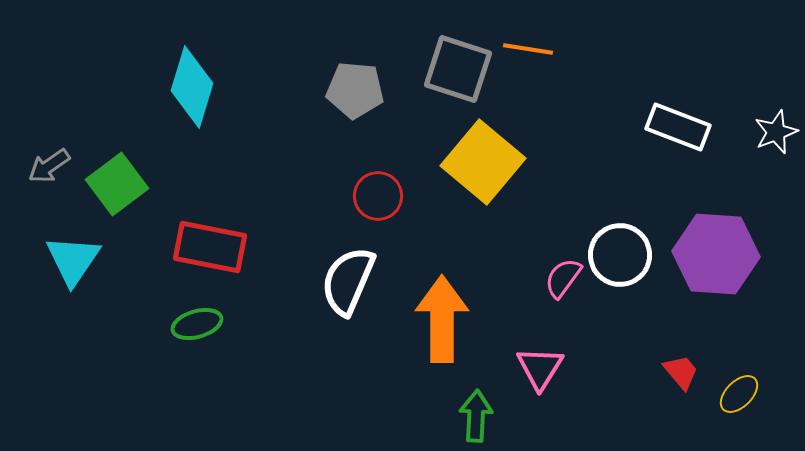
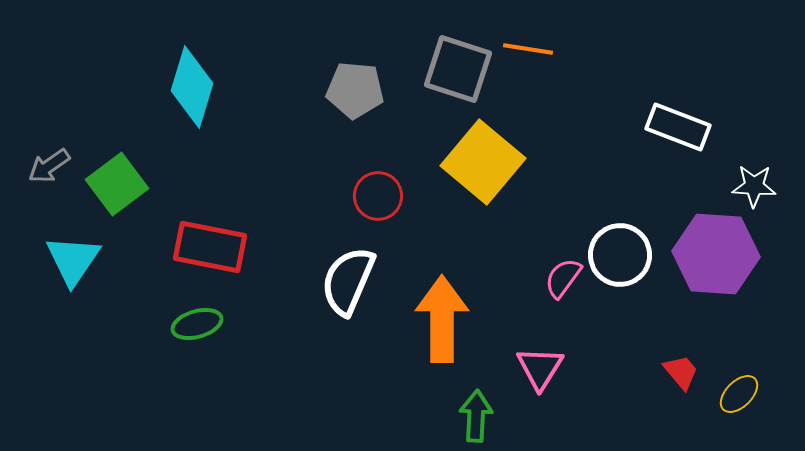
white star: moved 22 px left, 54 px down; rotated 24 degrees clockwise
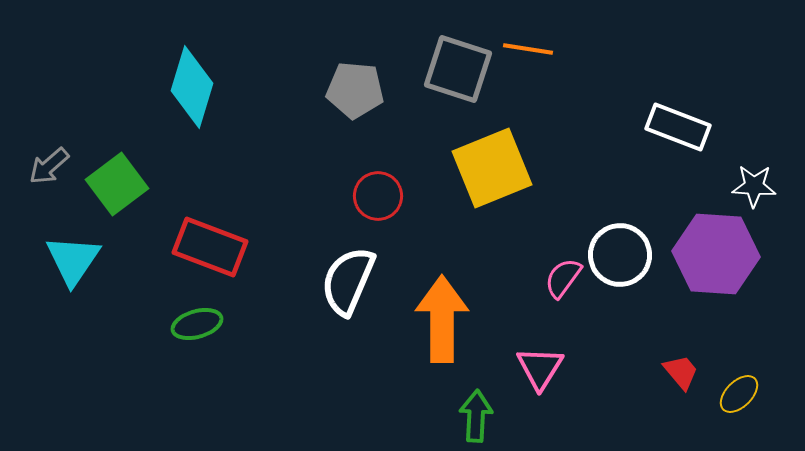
yellow square: moved 9 px right, 6 px down; rotated 28 degrees clockwise
gray arrow: rotated 6 degrees counterclockwise
red rectangle: rotated 10 degrees clockwise
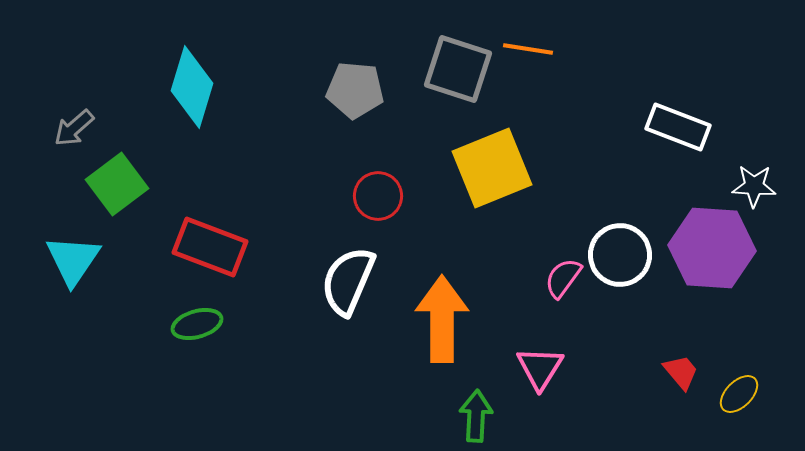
gray arrow: moved 25 px right, 38 px up
purple hexagon: moved 4 px left, 6 px up
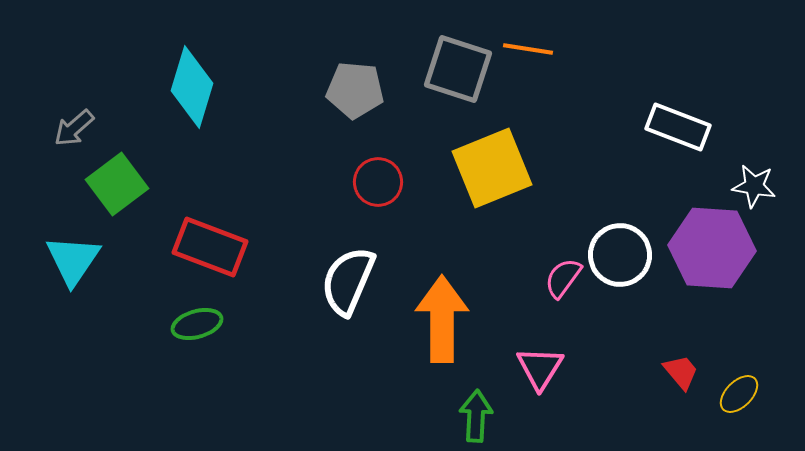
white star: rotated 6 degrees clockwise
red circle: moved 14 px up
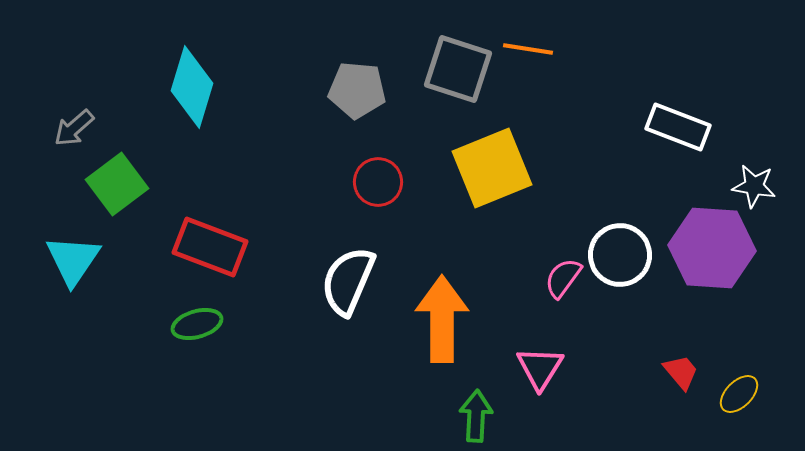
gray pentagon: moved 2 px right
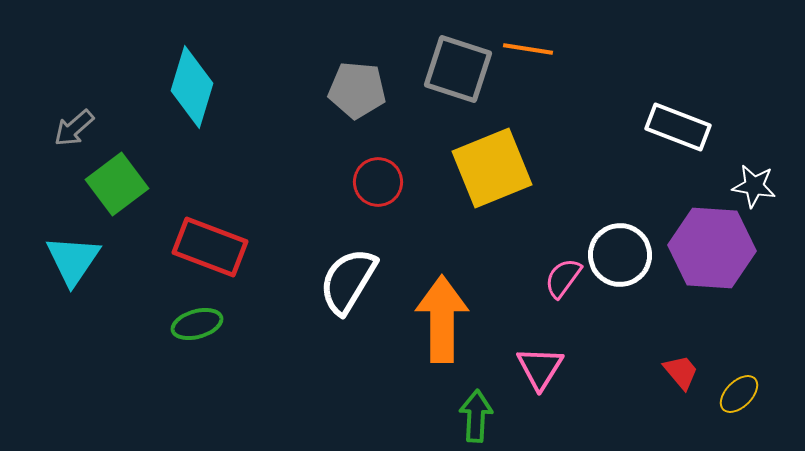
white semicircle: rotated 8 degrees clockwise
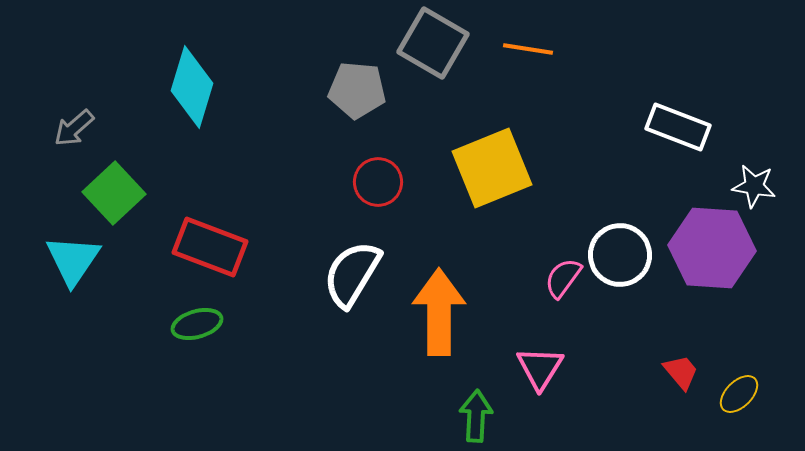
gray square: moved 25 px left, 26 px up; rotated 12 degrees clockwise
green square: moved 3 px left, 9 px down; rotated 6 degrees counterclockwise
white semicircle: moved 4 px right, 7 px up
orange arrow: moved 3 px left, 7 px up
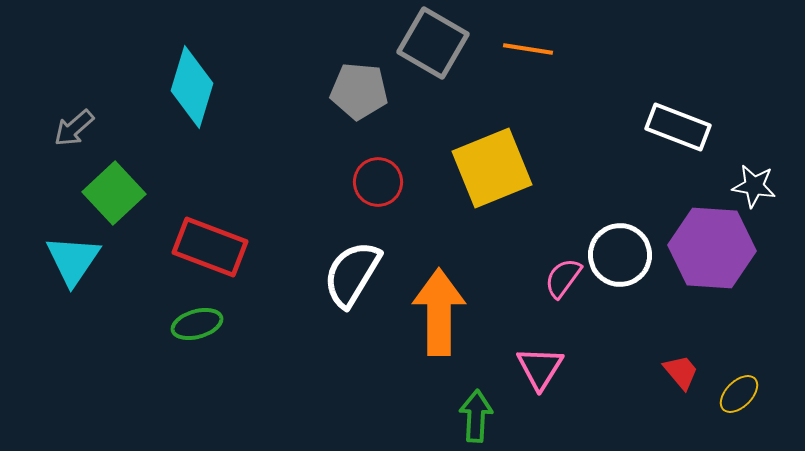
gray pentagon: moved 2 px right, 1 px down
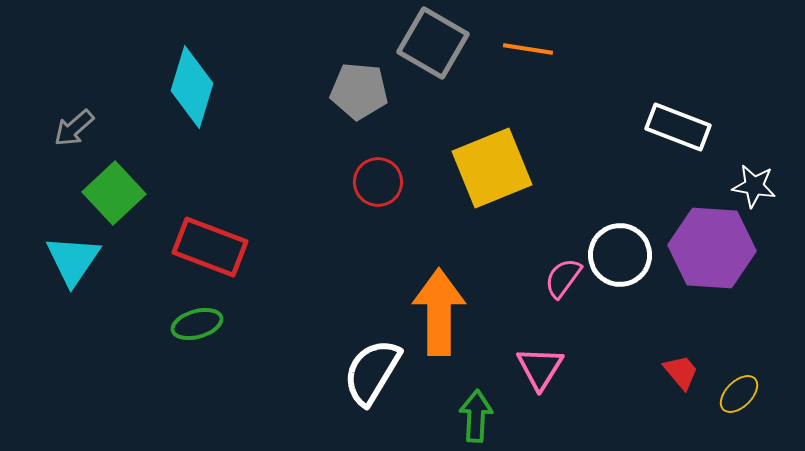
white semicircle: moved 20 px right, 98 px down
